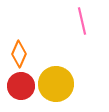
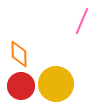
pink line: rotated 36 degrees clockwise
orange diamond: rotated 24 degrees counterclockwise
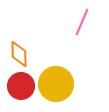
pink line: moved 1 px down
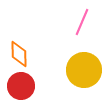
yellow circle: moved 28 px right, 14 px up
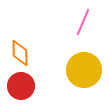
pink line: moved 1 px right
orange diamond: moved 1 px right, 1 px up
